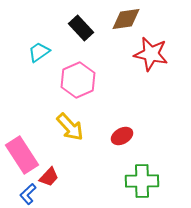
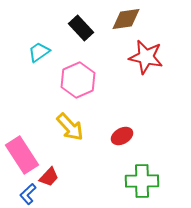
red star: moved 5 px left, 3 px down
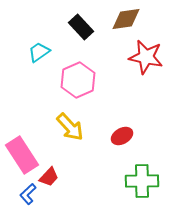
black rectangle: moved 1 px up
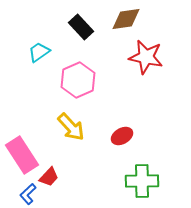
yellow arrow: moved 1 px right
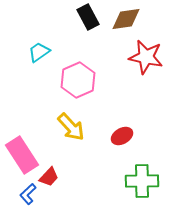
black rectangle: moved 7 px right, 10 px up; rotated 15 degrees clockwise
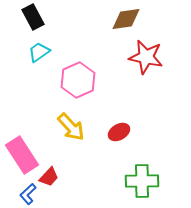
black rectangle: moved 55 px left
red ellipse: moved 3 px left, 4 px up
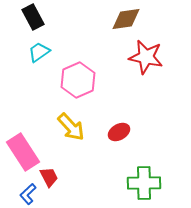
pink rectangle: moved 1 px right, 3 px up
red trapezoid: rotated 70 degrees counterclockwise
green cross: moved 2 px right, 2 px down
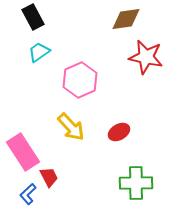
pink hexagon: moved 2 px right
green cross: moved 8 px left
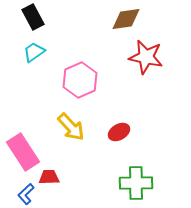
cyan trapezoid: moved 5 px left
red trapezoid: rotated 65 degrees counterclockwise
blue L-shape: moved 2 px left
